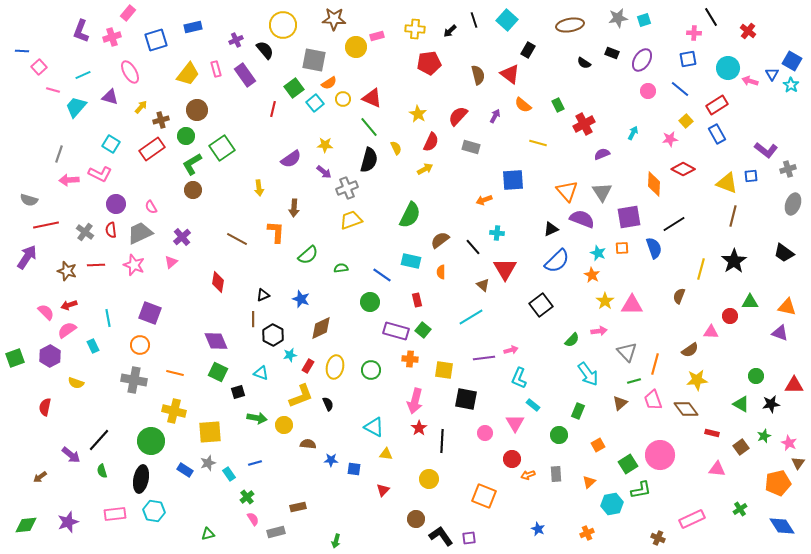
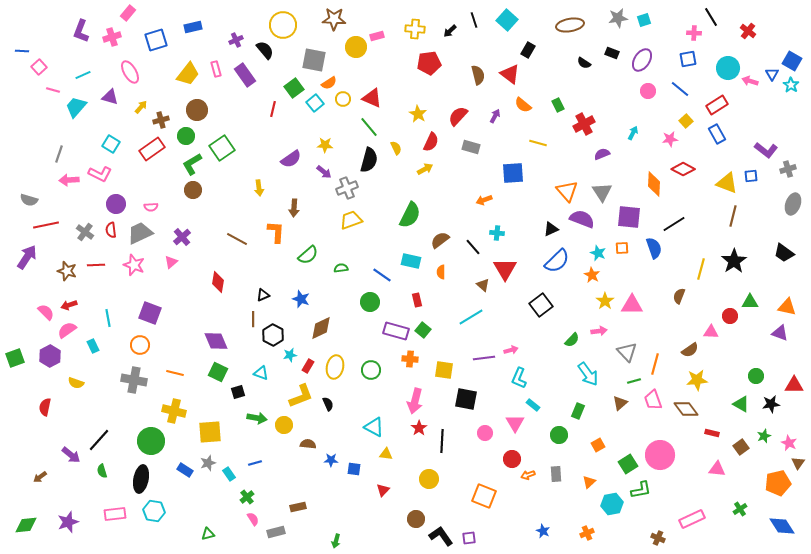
blue square at (513, 180): moved 7 px up
pink semicircle at (151, 207): rotated 64 degrees counterclockwise
purple square at (629, 217): rotated 15 degrees clockwise
blue star at (538, 529): moved 5 px right, 2 px down
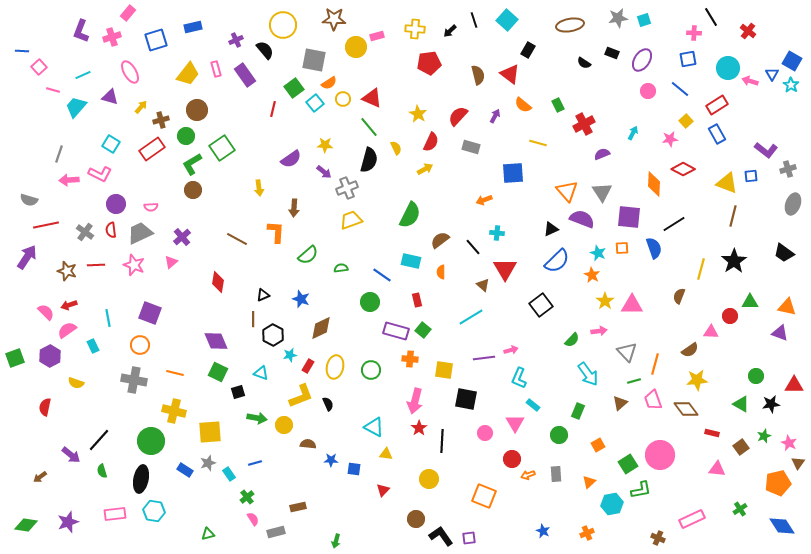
green diamond at (26, 525): rotated 15 degrees clockwise
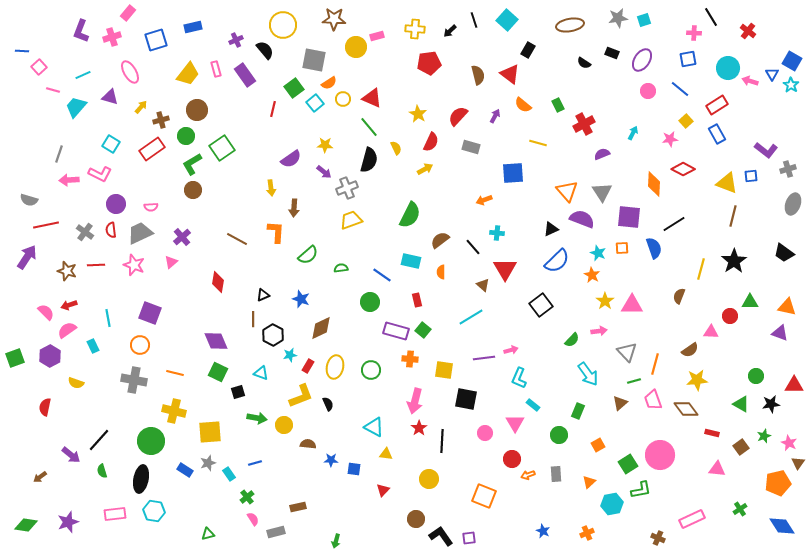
yellow arrow at (259, 188): moved 12 px right
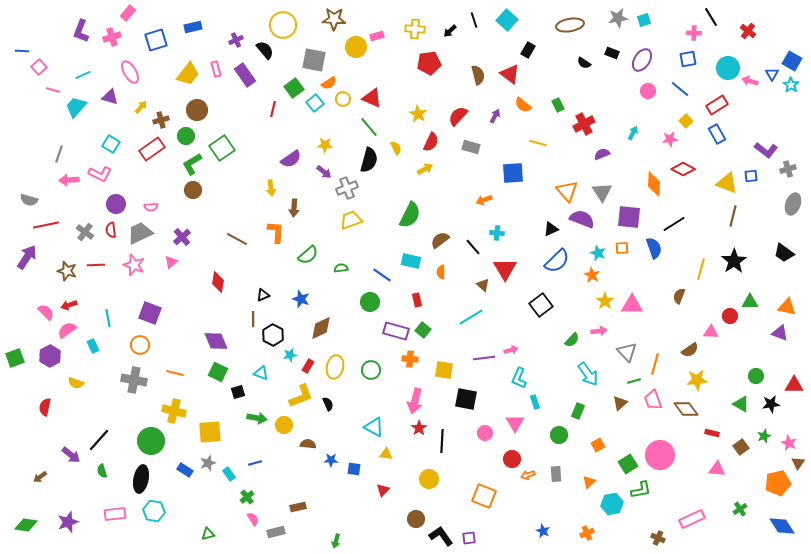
cyan rectangle at (533, 405): moved 2 px right, 3 px up; rotated 32 degrees clockwise
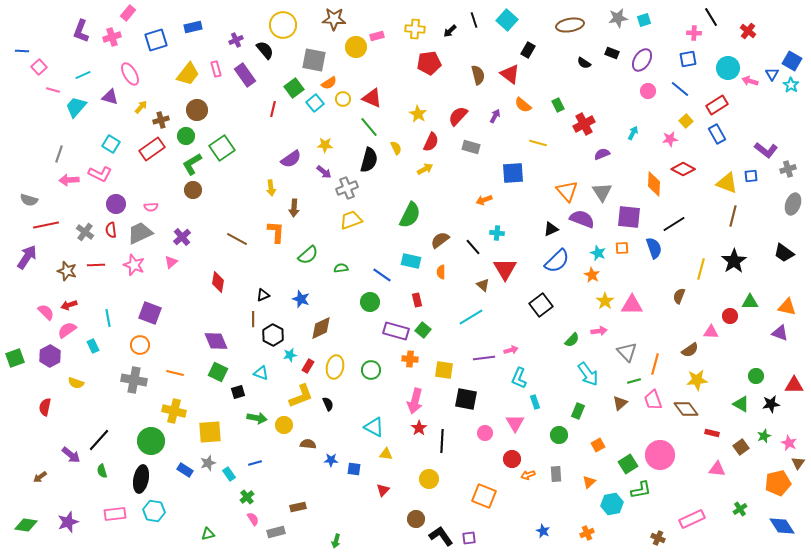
pink ellipse at (130, 72): moved 2 px down
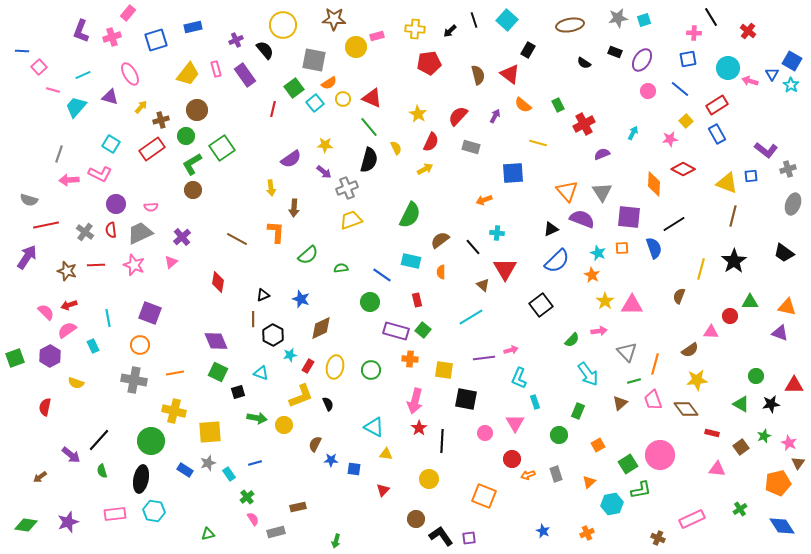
black rectangle at (612, 53): moved 3 px right, 1 px up
orange line at (175, 373): rotated 24 degrees counterclockwise
brown semicircle at (308, 444): moved 7 px right; rotated 70 degrees counterclockwise
gray rectangle at (556, 474): rotated 14 degrees counterclockwise
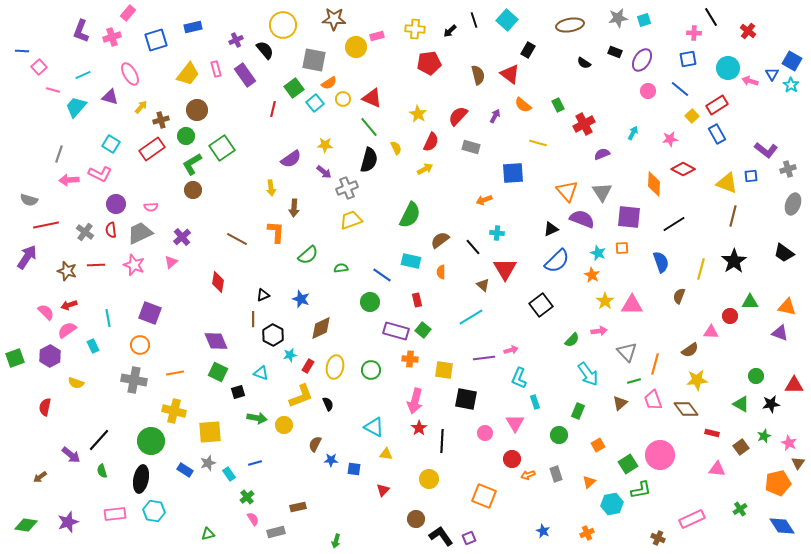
yellow square at (686, 121): moved 6 px right, 5 px up
blue semicircle at (654, 248): moved 7 px right, 14 px down
purple square at (469, 538): rotated 16 degrees counterclockwise
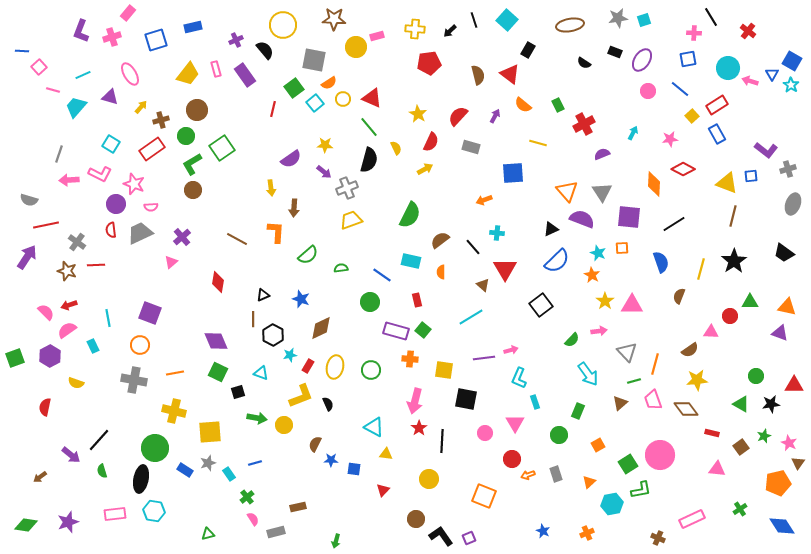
gray cross at (85, 232): moved 8 px left, 10 px down
pink star at (134, 265): moved 81 px up
green circle at (151, 441): moved 4 px right, 7 px down
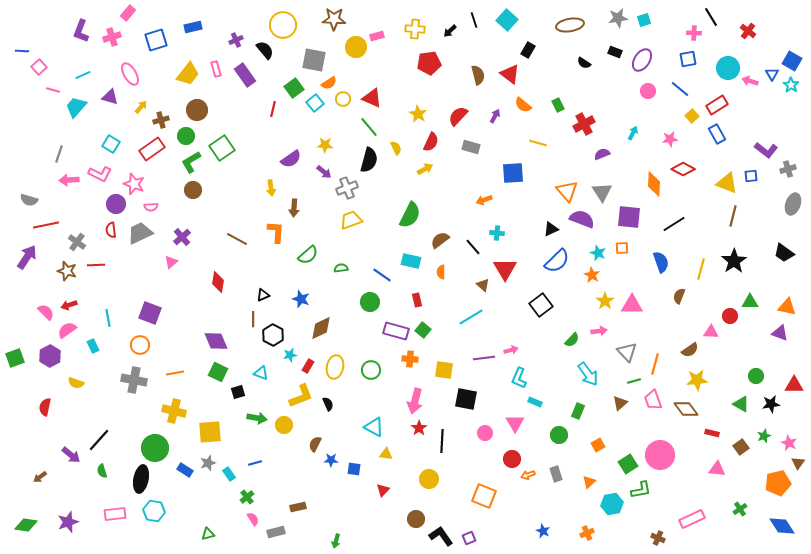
green L-shape at (192, 164): moved 1 px left, 2 px up
cyan rectangle at (535, 402): rotated 48 degrees counterclockwise
